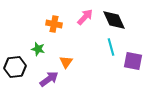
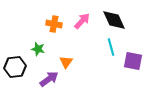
pink arrow: moved 3 px left, 4 px down
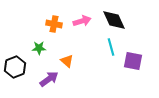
pink arrow: rotated 30 degrees clockwise
green star: moved 1 px right, 1 px up; rotated 16 degrees counterclockwise
orange triangle: moved 1 px right, 1 px up; rotated 24 degrees counterclockwise
black hexagon: rotated 15 degrees counterclockwise
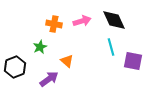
green star: moved 1 px right, 1 px up; rotated 24 degrees counterclockwise
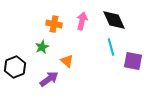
pink arrow: rotated 60 degrees counterclockwise
green star: moved 2 px right
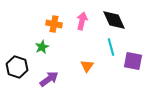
orange triangle: moved 20 px right, 5 px down; rotated 24 degrees clockwise
black hexagon: moved 2 px right; rotated 20 degrees counterclockwise
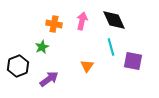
black hexagon: moved 1 px right, 1 px up; rotated 20 degrees clockwise
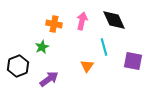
cyan line: moved 7 px left
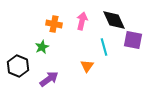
purple square: moved 21 px up
black hexagon: rotated 15 degrees counterclockwise
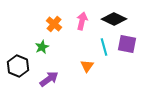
black diamond: moved 1 px up; rotated 40 degrees counterclockwise
orange cross: rotated 28 degrees clockwise
purple square: moved 6 px left, 4 px down
